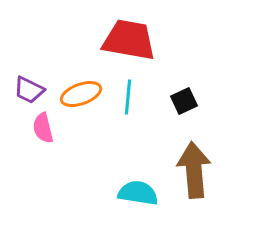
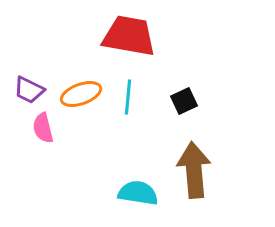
red trapezoid: moved 4 px up
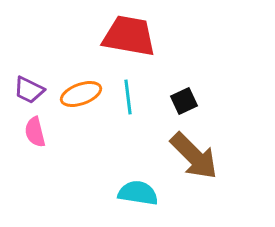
cyan line: rotated 12 degrees counterclockwise
pink semicircle: moved 8 px left, 4 px down
brown arrow: moved 14 px up; rotated 140 degrees clockwise
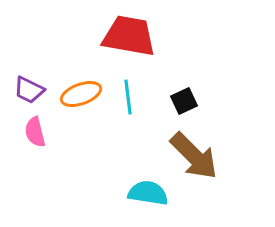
cyan semicircle: moved 10 px right
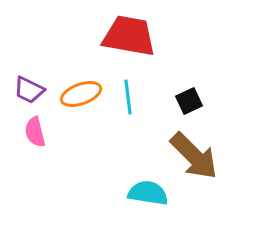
black square: moved 5 px right
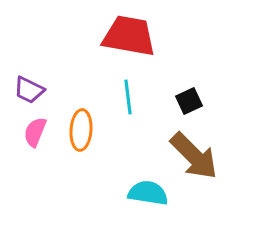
orange ellipse: moved 36 px down; rotated 66 degrees counterclockwise
pink semicircle: rotated 36 degrees clockwise
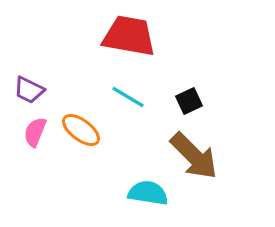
cyan line: rotated 52 degrees counterclockwise
orange ellipse: rotated 57 degrees counterclockwise
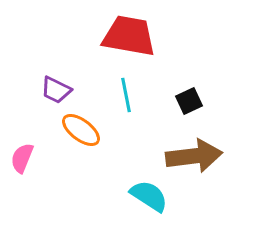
purple trapezoid: moved 27 px right
cyan line: moved 2 px left, 2 px up; rotated 48 degrees clockwise
pink semicircle: moved 13 px left, 26 px down
brown arrow: rotated 52 degrees counterclockwise
cyan semicircle: moved 1 px right, 3 px down; rotated 24 degrees clockwise
